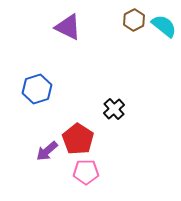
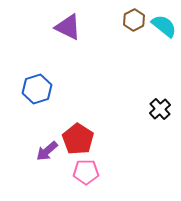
black cross: moved 46 px right
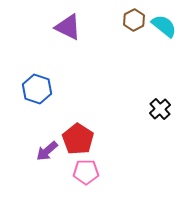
blue hexagon: rotated 24 degrees counterclockwise
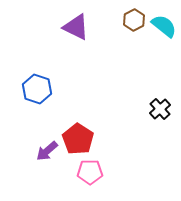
purple triangle: moved 8 px right
pink pentagon: moved 4 px right
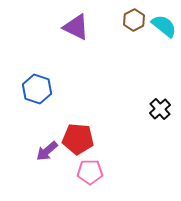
red pentagon: rotated 28 degrees counterclockwise
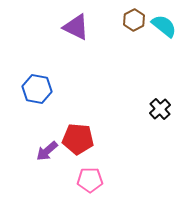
blue hexagon: rotated 8 degrees counterclockwise
pink pentagon: moved 8 px down
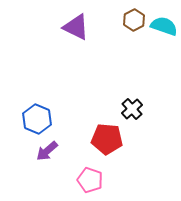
cyan semicircle: rotated 20 degrees counterclockwise
blue hexagon: moved 30 px down; rotated 12 degrees clockwise
black cross: moved 28 px left
red pentagon: moved 29 px right
pink pentagon: rotated 20 degrees clockwise
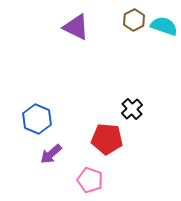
purple arrow: moved 4 px right, 3 px down
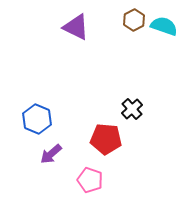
red pentagon: moved 1 px left
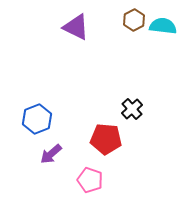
cyan semicircle: moved 1 px left; rotated 12 degrees counterclockwise
blue hexagon: rotated 16 degrees clockwise
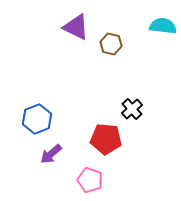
brown hexagon: moved 23 px left, 24 px down; rotated 20 degrees counterclockwise
